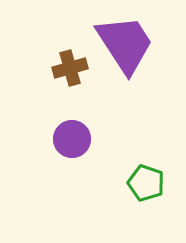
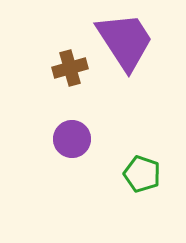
purple trapezoid: moved 3 px up
green pentagon: moved 4 px left, 9 px up
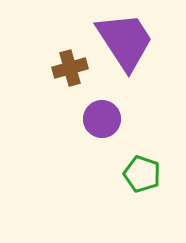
purple circle: moved 30 px right, 20 px up
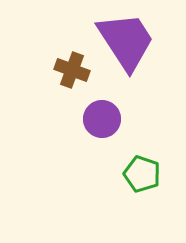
purple trapezoid: moved 1 px right
brown cross: moved 2 px right, 2 px down; rotated 36 degrees clockwise
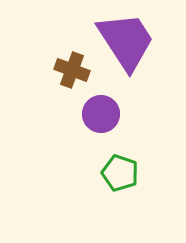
purple circle: moved 1 px left, 5 px up
green pentagon: moved 22 px left, 1 px up
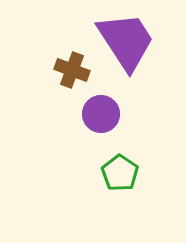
green pentagon: rotated 15 degrees clockwise
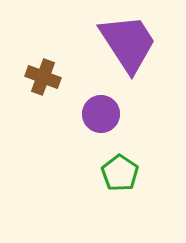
purple trapezoid: moved 2 px right, 2 px down
brown cross: moved 29 px left, 7 px down
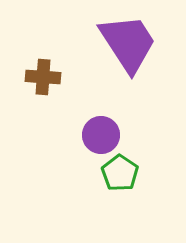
brown cross: rotated 16 degrees counterclockwise
purple circle: moved 21 px down
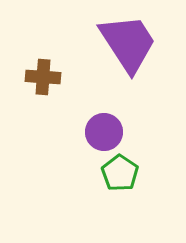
purple circle: moved 3 px right, 3 px up
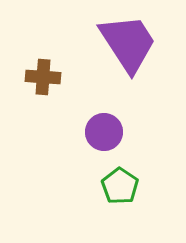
green pentagon: moved 13 px down
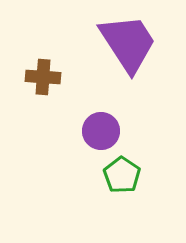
purple circle: moved 3 px left, 1 px up
green pentagon: moved 2 px right, 11 px up
